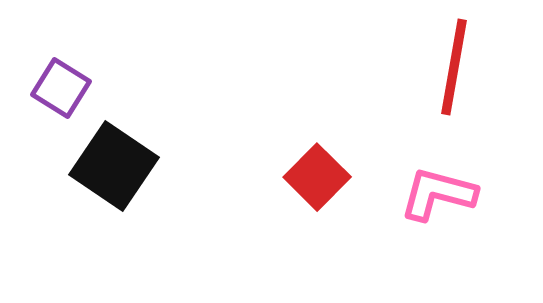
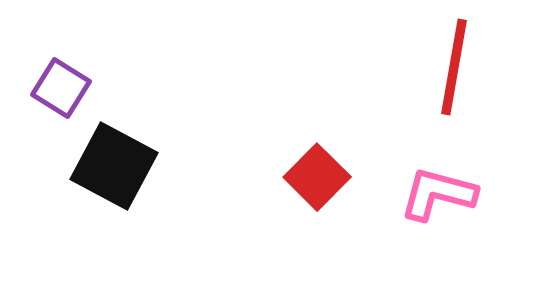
black square: rotated 6 degrees counterclockwise
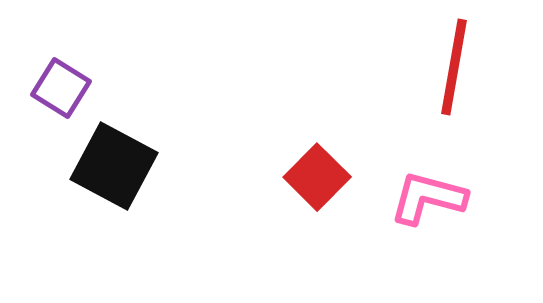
pink L-shape: moved 10 px left, 4 px down
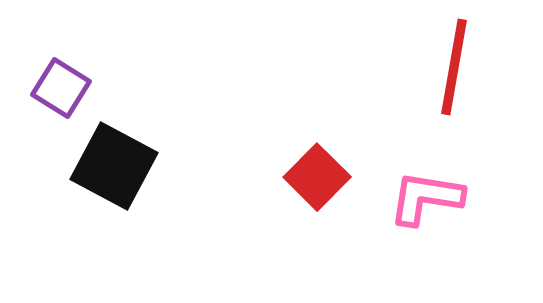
pink L-shape: moved 2 px left; rotated 6 degrees counterclockwise
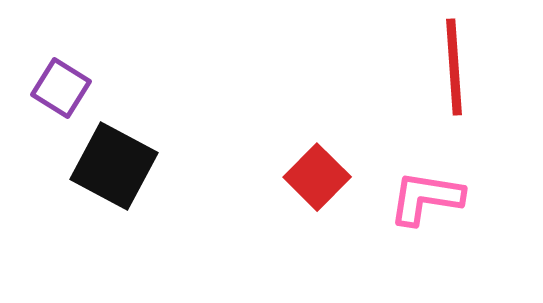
red line: rotated 14 degrees counterclockwise
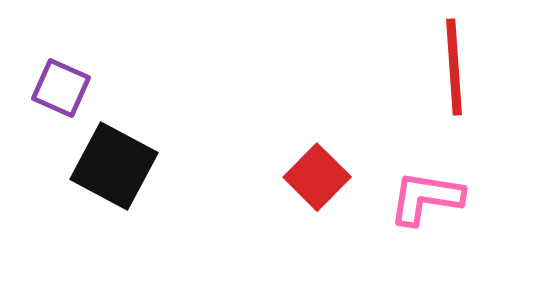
purple square: rotated 8 degrees counterclockwise
